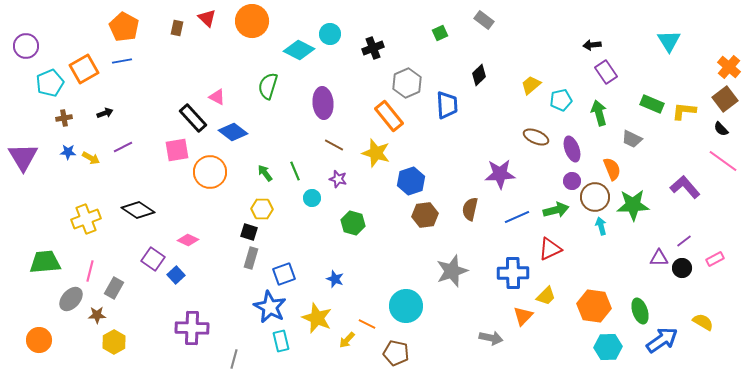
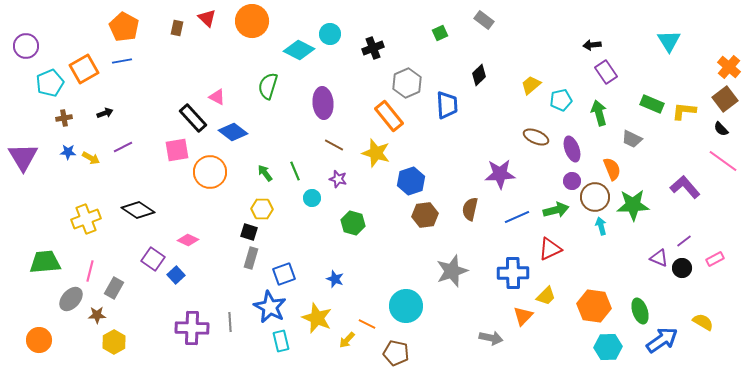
purple triangle at (659, 258): rotated 24 degrees clockwise
gray line at (234, 359): moved 4 px left, 37 px up; rotated 18 degrees counterclockwise
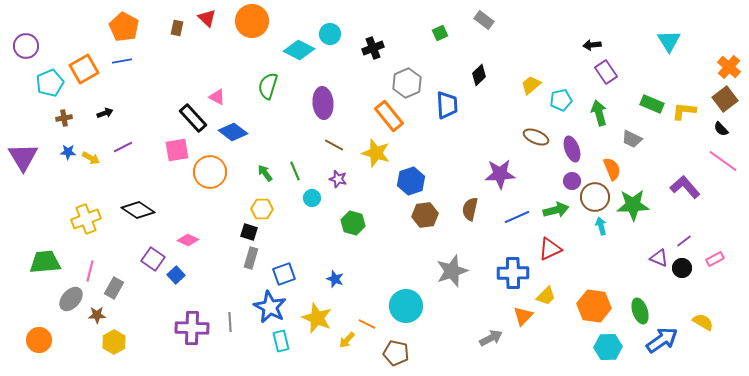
gray arrow at (491, 338): rotated 40 degrees counterclockwise
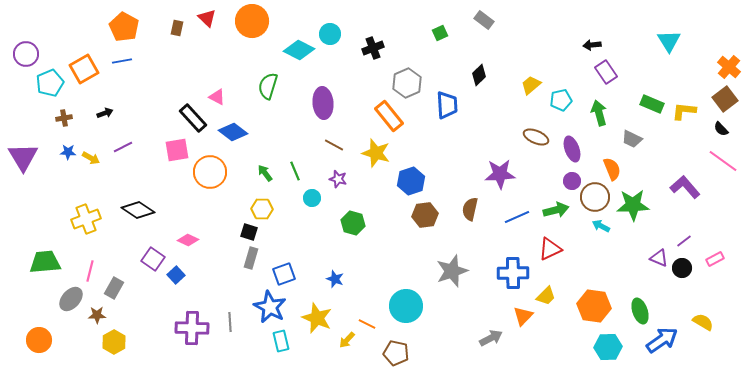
purple circle at (26, 46): moved 8 px down
cyan arrow at (601, 226): rotated 48 degrees counterclockwise
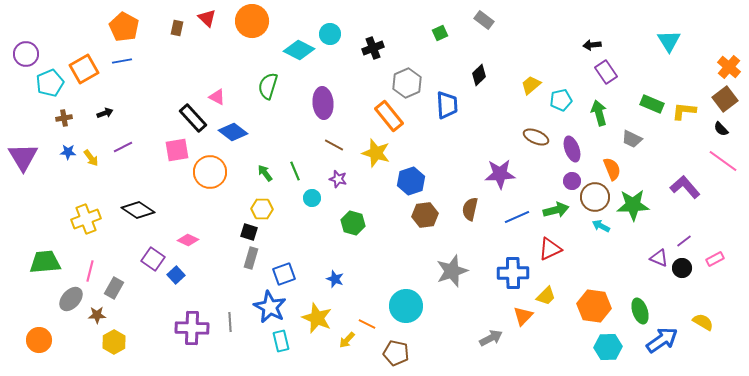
yellow arrow at (91, 158): rotated 24 degrees clockwise
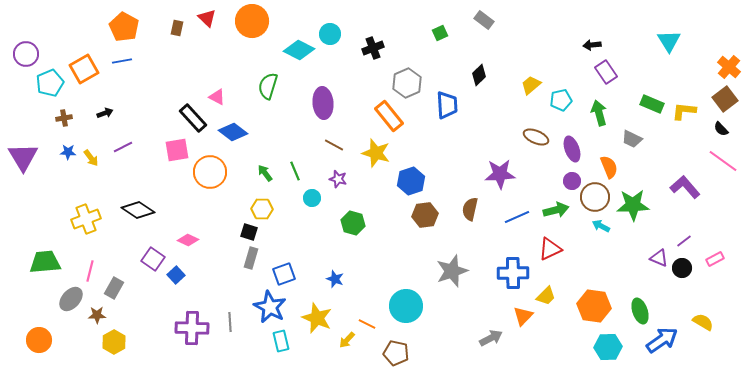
orange semicircle at (612, 169): moved 3 px left, 2 px up
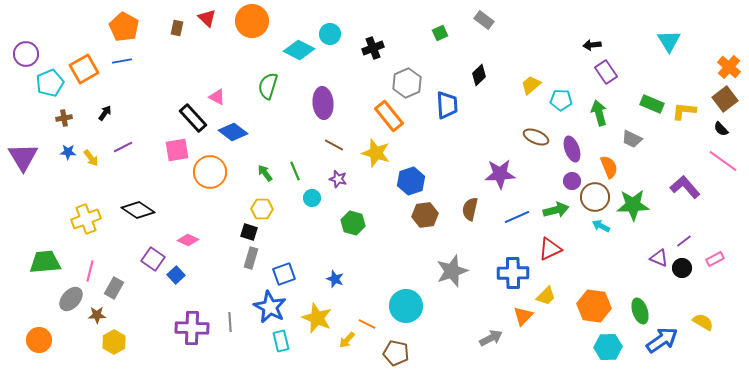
cyan pentagon at (561, 100): rotated 15 degrees clockwise
black arrow at (105, 113): rotated 35 degrees counterclockwise
